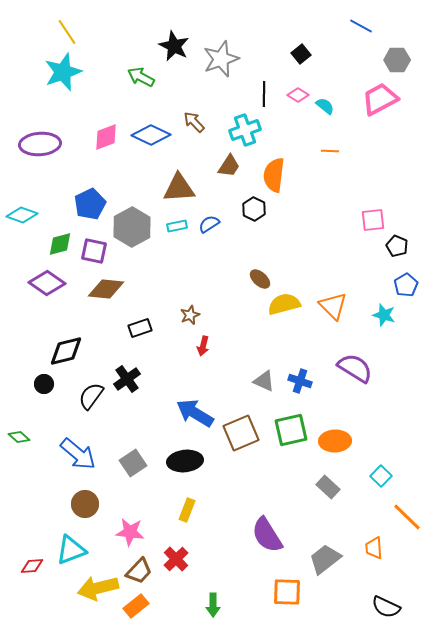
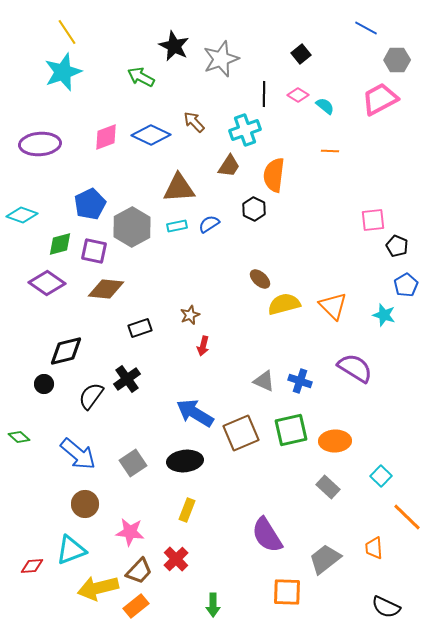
blue line at (361, 26): moved 5 px right, 2 px down
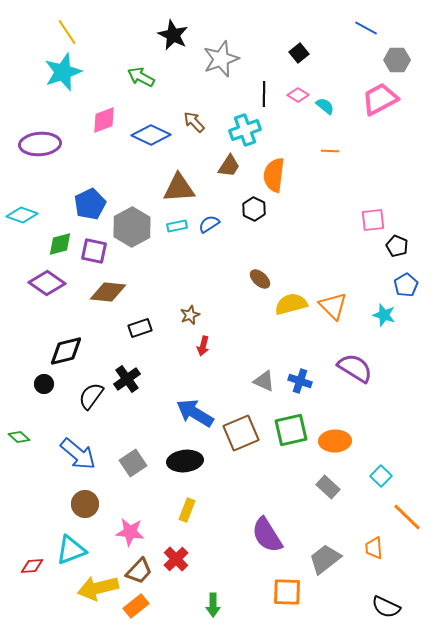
black star at (174, 46): moved 1 px left, 11 px up
black square at (301, 54): moved 2 px left, 1 px up
pink diamond at (106, 137): moved 2 px left, 17 px up
brown diamond at (106, 289): moved 2 px right, 3 px down
yellow semicircle at (284, 304): moved 7 px right
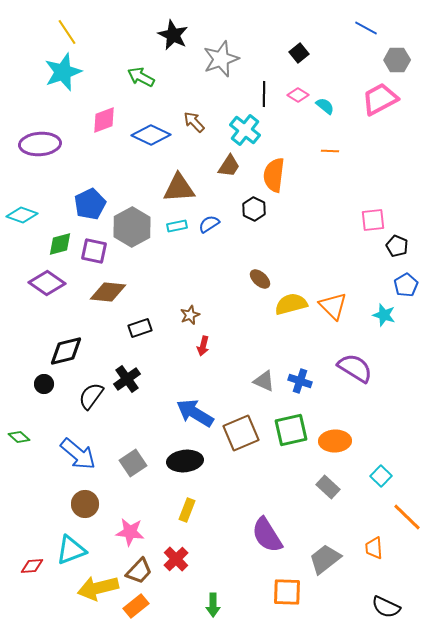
cyan cross at (245, 130): rotated 32 degrees counterclockwise
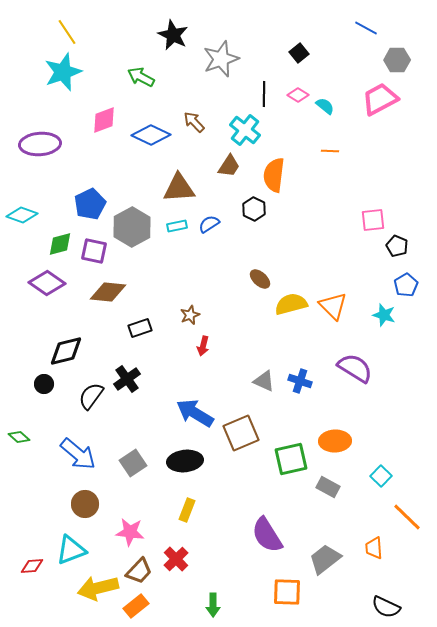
green square at (291, 430): moved 29 px down
gray rectangle at (328, 487): rotated 15 degrees counterclockwise
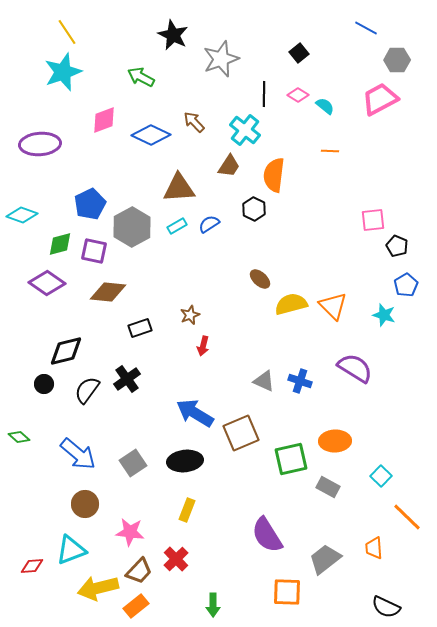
cyan rectangle at (177, 226): rotated 18 degrees counterclockwise
black semicircle at (91, 396): moved 4 px left, 6 px up
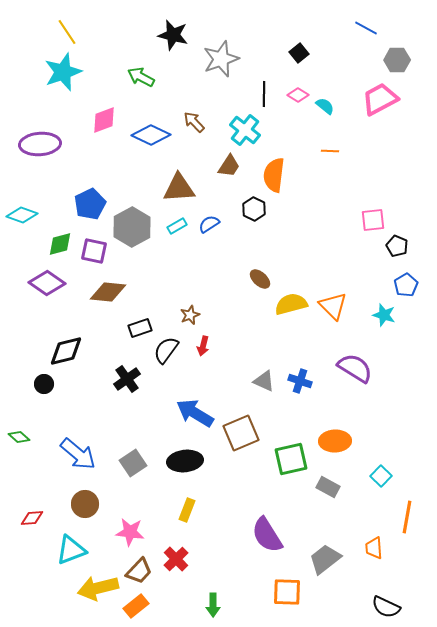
black star at (173, 35): rotated 12 degrees counterclockwise
black semicircle at (87, 390): moved 79 px right, 40 px up
orange line at (407, 517): rotated 56 degrees clockwise
red diamond at (32, 566): moved 48 px up
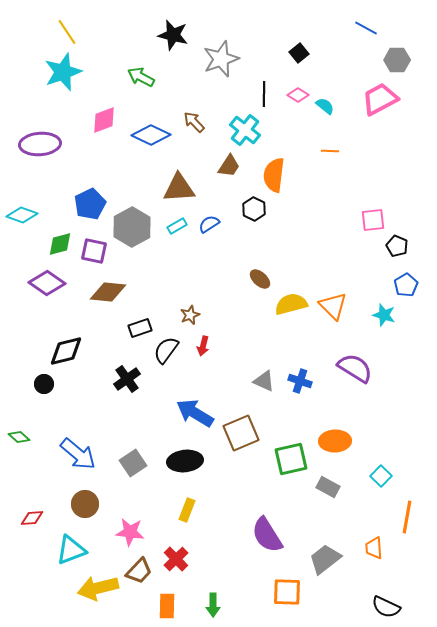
orange rectangle at (136, 606): moved 31 px right; rotated 50 degrees counterclockwise
